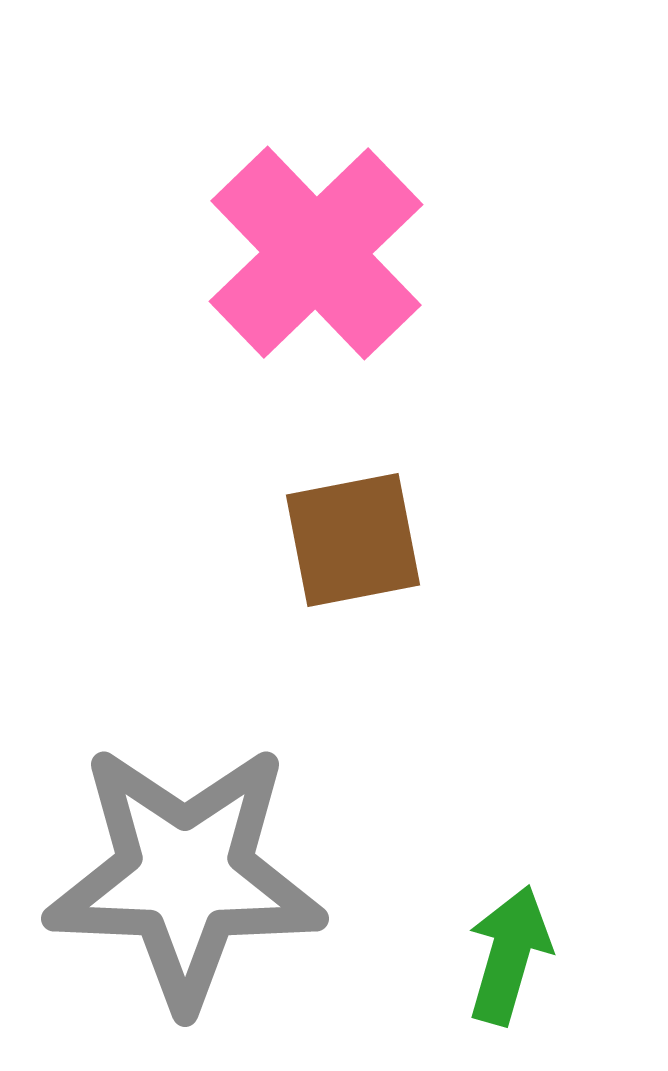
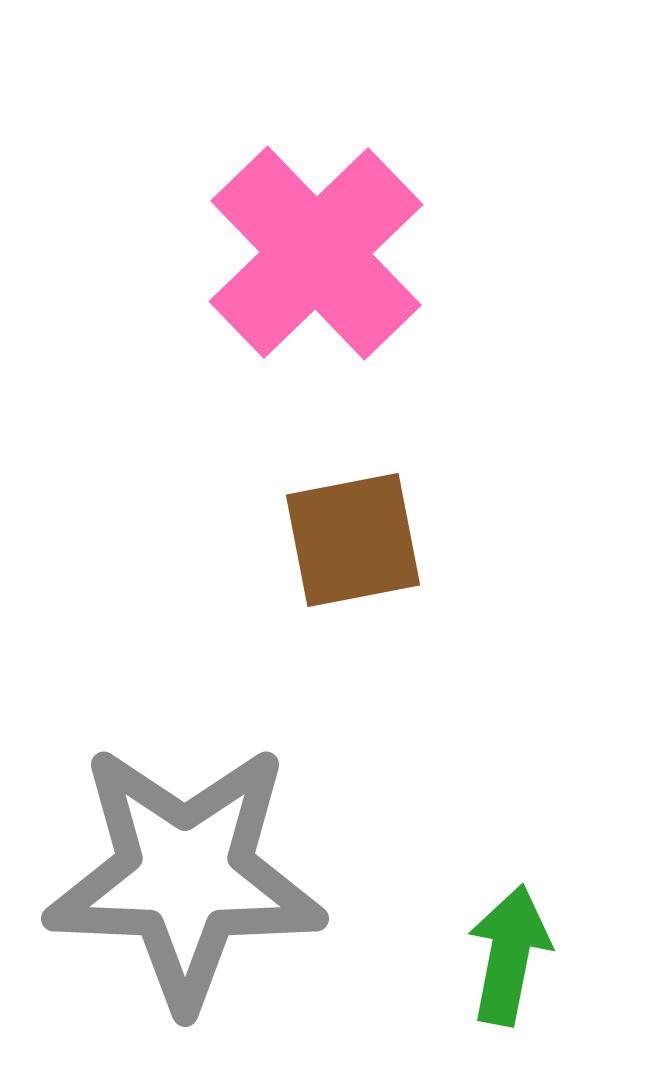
green arrow: rotated 5 degrees counterclockwise
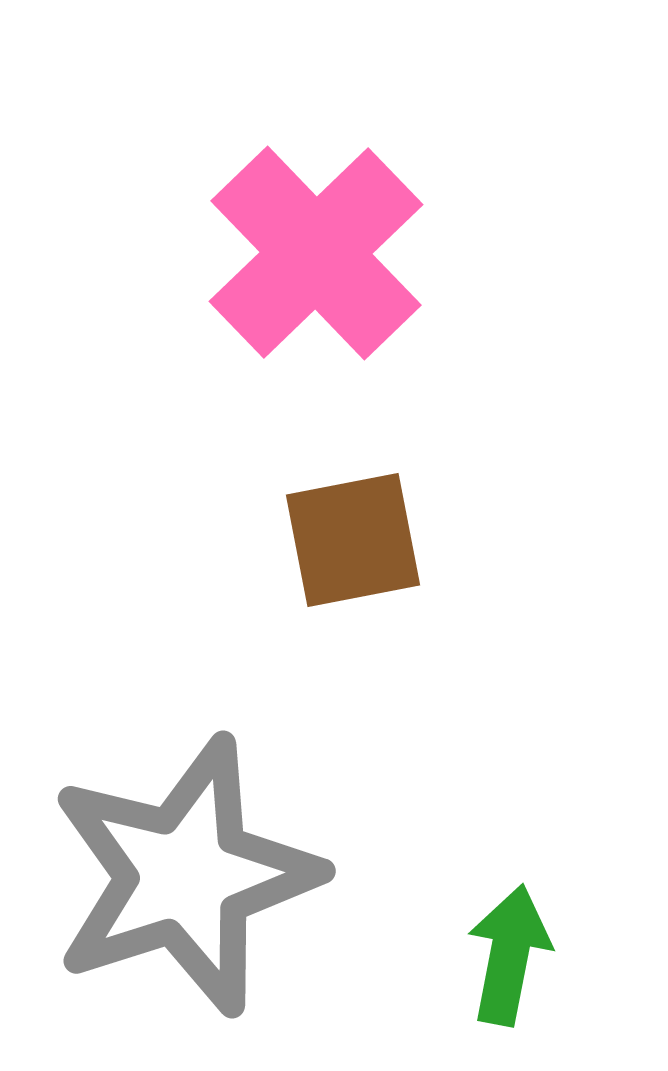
gray star: rotated 20 degrees counterclockwise
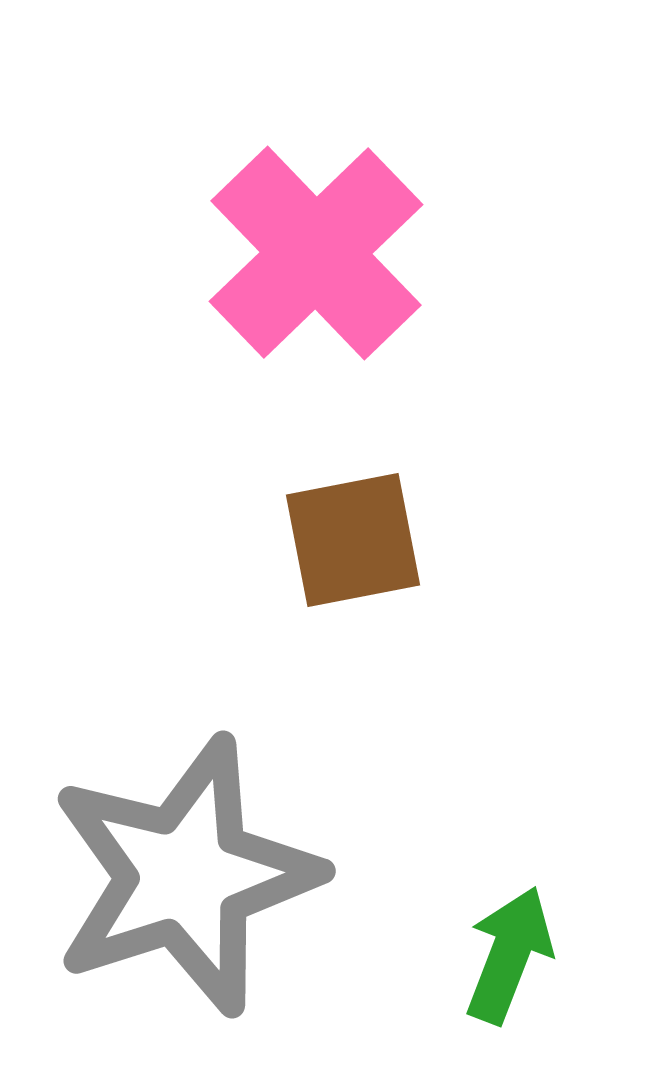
green arrow: rotated 10 degrees clockwise
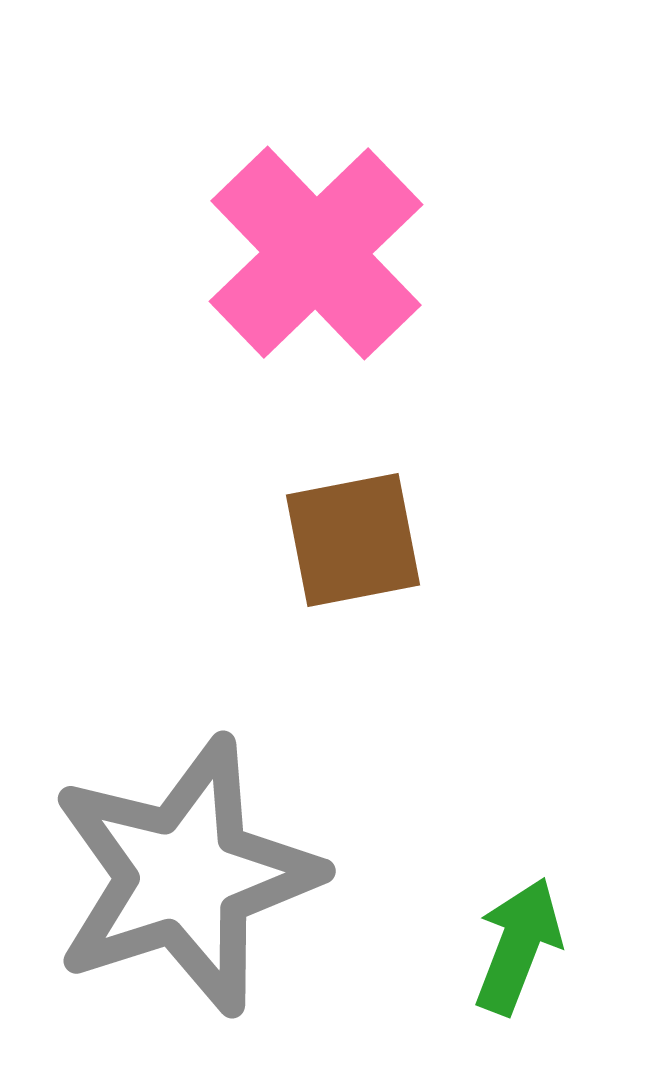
green arrow: moved 9 px right, 9 px up
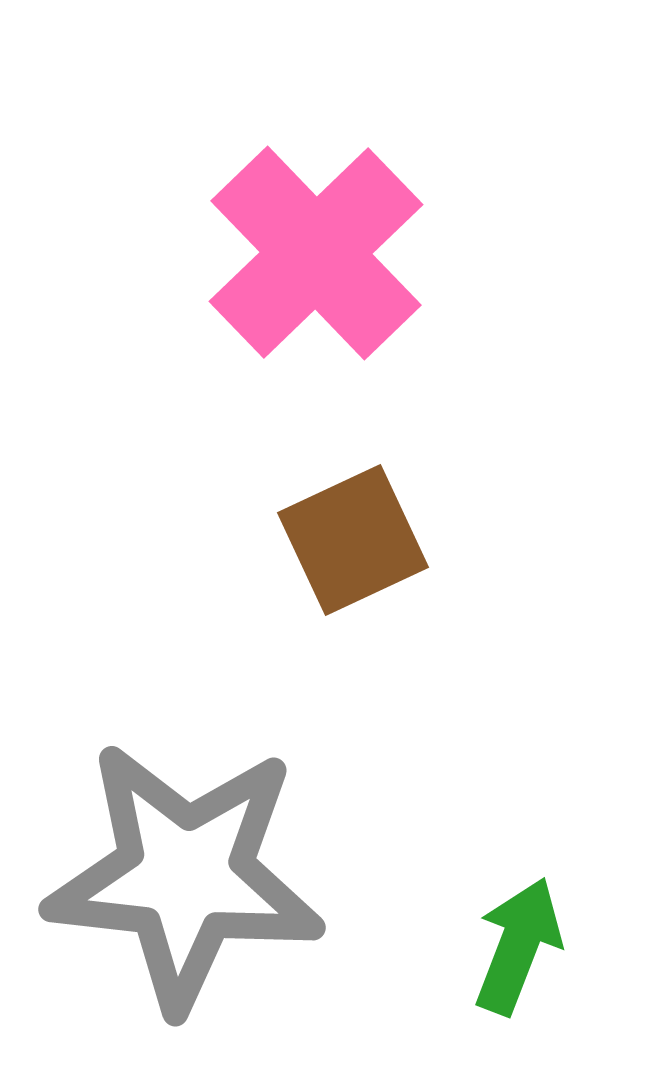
brown square: rotated 14 degrees counterclockwise
gray star: rotated 24 degrees clockwise
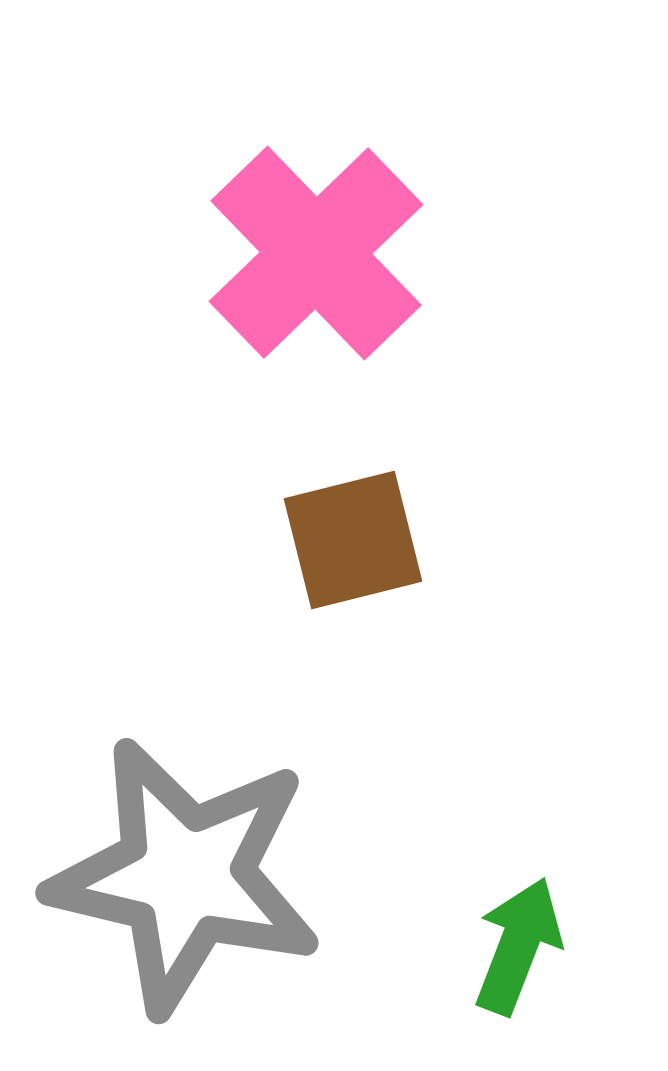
brown square: rotated 11 degrees clockwise
gray star: rotated 7 degrees clockwise
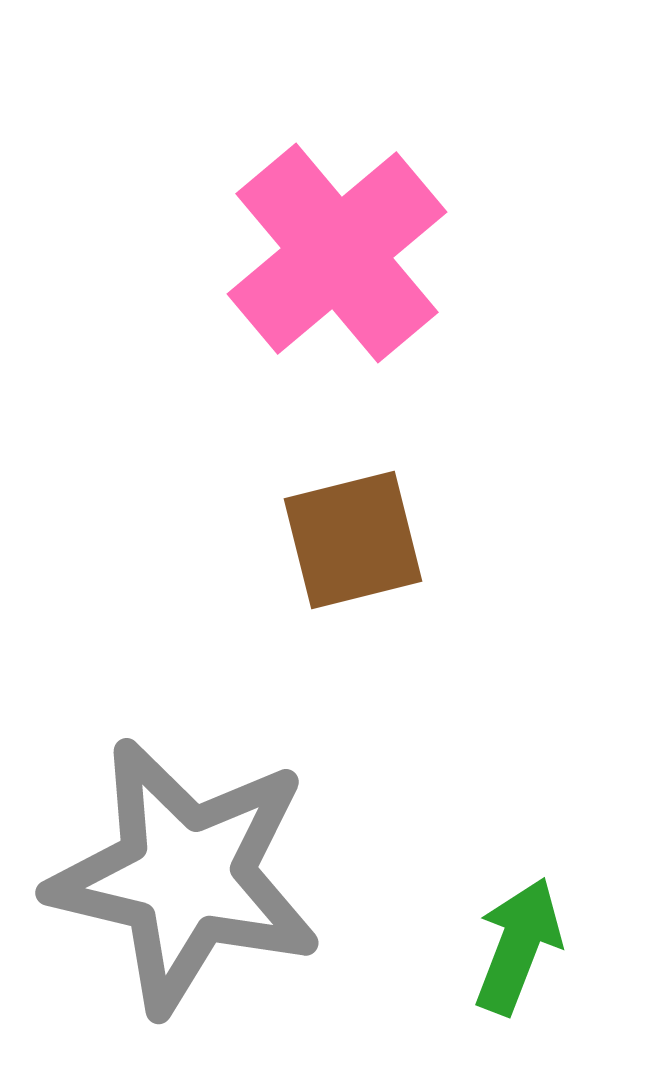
pink cross: moved 21 px right; rotated 4 degrees clockwise
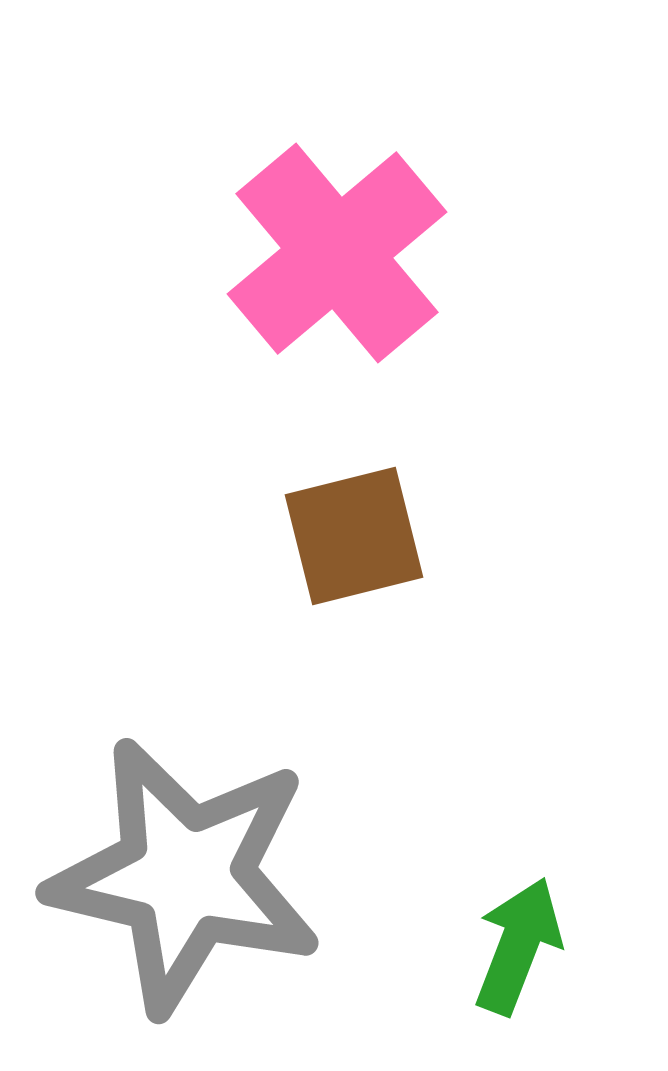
brown square: moved 1 px right, 4 px up
